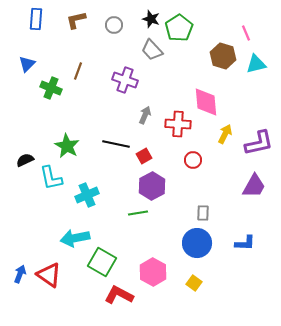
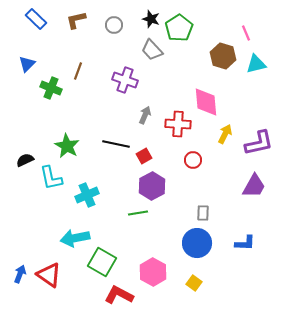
blue rectangle: rotated 50 degrees counterclockwise
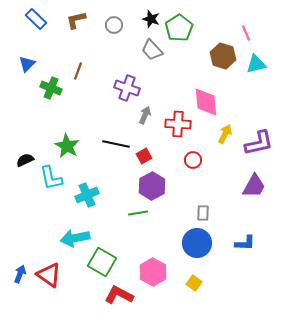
purple cross: moved 2 px right, 8 px down
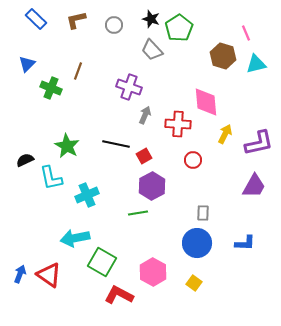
purple cross: moved 2 px right, 1 px up
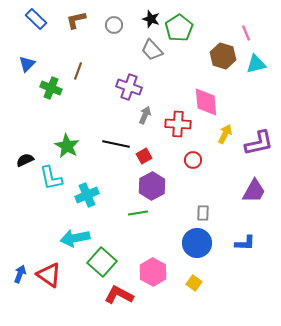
purple trapezoid: moved 5 px down
green square: rotated 12 degrees clockwise
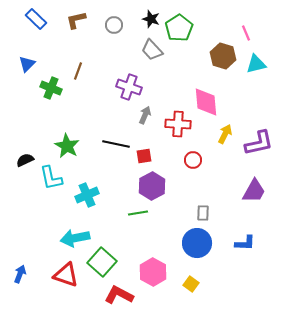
red square: rotated 21 degrees clockwise
red triangle: moved 17 px right; rotated 16 degrees counterclockwise
yellow square: moved 3 px left, 1 px down
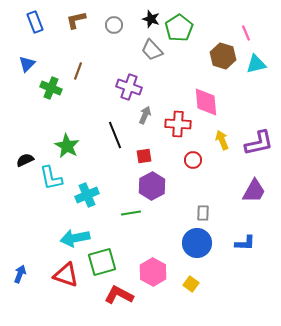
blue rectangle: moved 1 px left, 3 px down; rotated 25 degrees clockwise
yellow arrow: moved 3 px left, 6 px down; rotated 48 degrees counterclockwise
black line: moved 1 px left, 9 px up; rotated 56 degrees clockwise
green line: moved 7 px left
green square: rotated 32 degrees clockwise
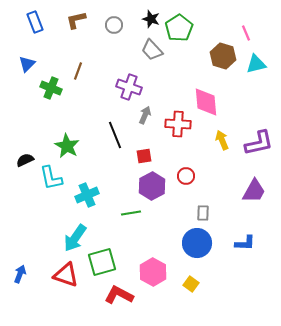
red circle: moved 7 px left, 16 px down
cyan arrow: rotated 44 degrees counterclockwise
